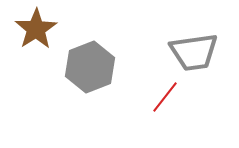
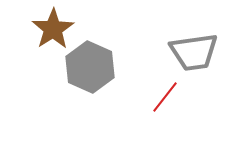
brown star: moved 17 px right
gray hexagon: rotated 15 degrees counterclockwise
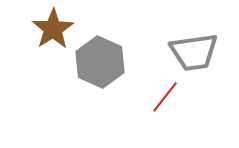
gray hexagon: moved 10 px right, 5 px up
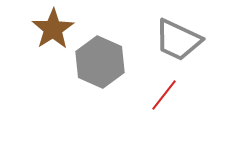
gray trapezoid: moved 16 px left, 12 px up; rotated 33 degrees clockwise
red line: moved 1 px left, 2 px up
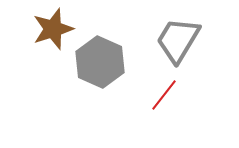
brown star: rotated 15 degrees clockwise
gray trapezoid: rotated 96 degrees clockwise
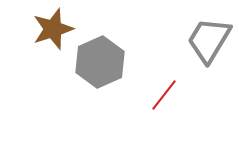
gray trapezoid: moved 31 px right
gray hexagon: rotated 12 degrees clockwise
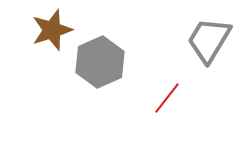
brown star: moved 1 px left, 1 px down
red line: moved 3 px right, 3 px down
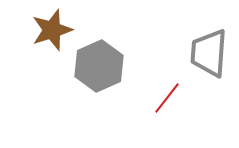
gray trapezoid: moved 13 px down; rotated 27 degrees counterclockwise
gray hexagon: moved 1 px left, 4 px down
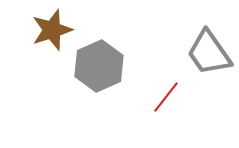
gray trapezoid: rotated 39 degrees counterclockwise
red line: moved 1 px left, 1 px up
